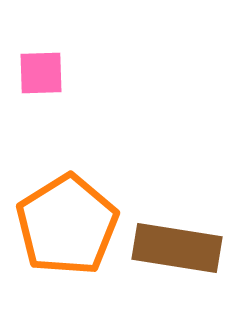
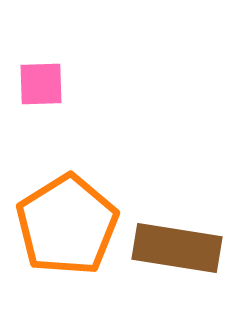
pink square: moved 11 px down
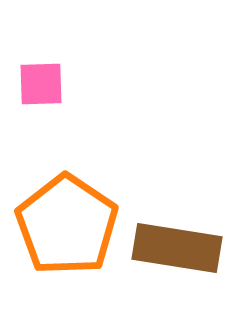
orange pentagon: rotated 6 degrees counterclockwise
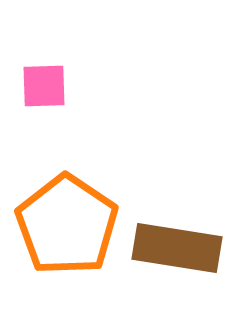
pink square: moved 3 px right, 2 px down
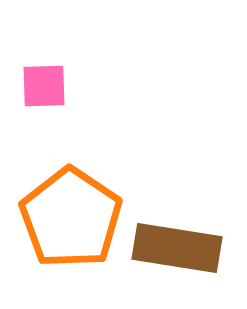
orange pentagon: moved 4 px right, 7 px up
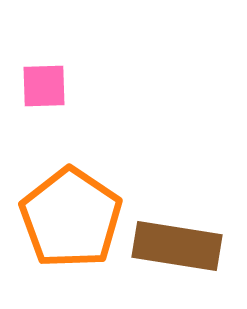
brown rectangle: moved 2 px up
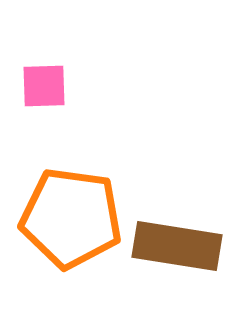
orange pentagon: rotated 26 degrees counterclockwise
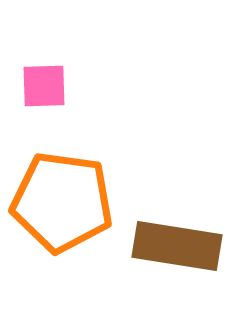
orange pentagon: moved 9 px left, 16 px up
